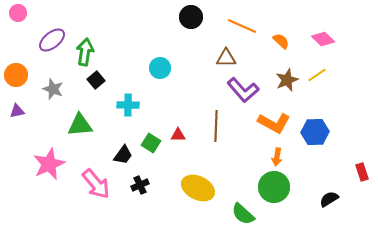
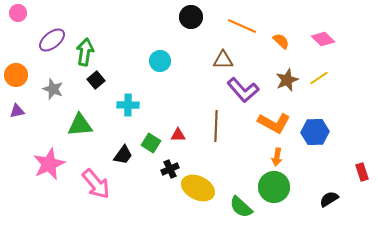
brown triangle: moved 3 px left, 2 px down
cyan circle: moved 7 px up
yellow line: moved 2 px right, 3 px down
black cross: moved 30 px right, 16 px up
green semicircle: moved 2 px left, 7 px up
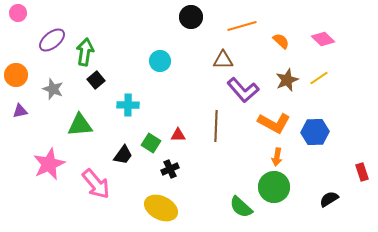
orange line: rotated 40 degrees counterclockwise
purple triangle: moved 3 px right
yellow ellipse: moved 37 px left, 20 px down
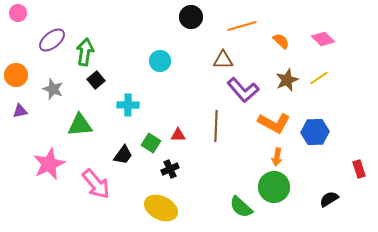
red rectangle: moved 3 px left, 3 px up
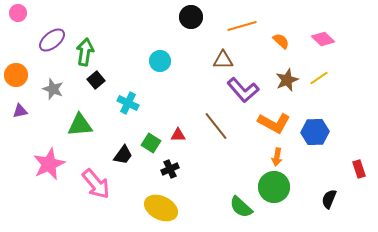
cyan cross: moved 2 px up; rotated 25 degrees clockwise
brown line: rotated 40 degrees counterclockwise
black semicircle: rotated 36 degrees counterclockwise
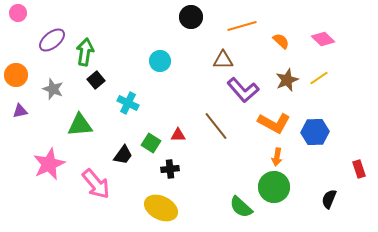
black cross: rotated 18 degrees clockwise
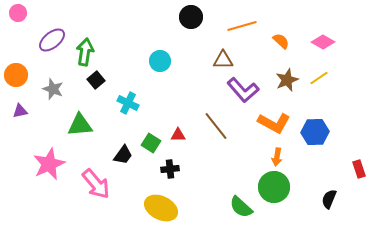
pink diamond: moved 3 px down; rotated 15 degrees counterclockwise
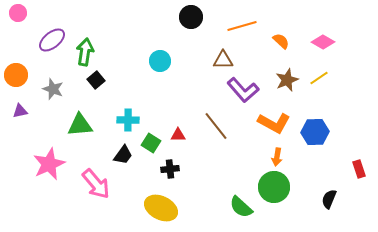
cyan cross: moved 17 px down; rotated 25 degrees counterclockwise
